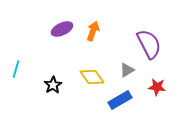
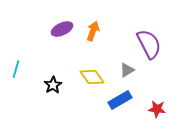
red star: moved 22 px down
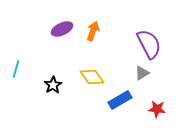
gray triangle: moved 15 px right, 3 px down
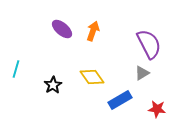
purple ellipse: rotated 65 degrees clockwise
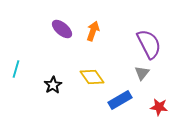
gray triangle: rotated 21 degrees counterclockwise
red star: moved 2 px right, 2 px up
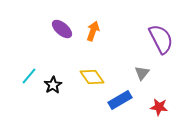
purple semicircle: moved 12 px right, 5 px up
cyan line: moved 13 px right, 7 px down; rotated 24 degrees clockwise
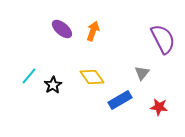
purple semicircle: moved 2 px right
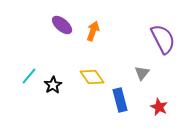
purple ellipse: moved 4 px up
blue rectangle: rotated 75 degrees counterclockwise
red star: rotated 18 degrees clockwise
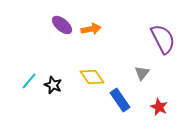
orange arrow: moved 2 px left, 2 px up; rotated 60 degrees clockwise
cyan line: moved 5 px down
black star: rotated 18 degrees counterclockwise
blue rectangle: rotated 20 degrees counterclockwise
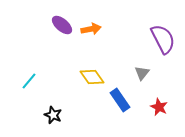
black star: moved 30 px down
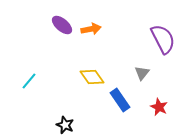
black star: moved 12 px right, 10 px down
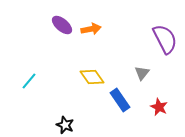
purple semicircle: moved 2 px right
